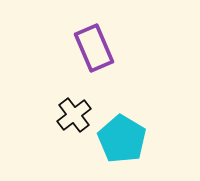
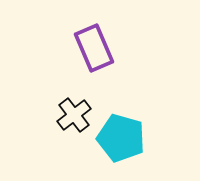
cyan pentagon: moved 1 px left, 1 px up; rotated 15 degrees counterclockwise
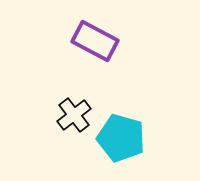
purple rectangle: moved 1 px right, 7 px up; rotated 39 degrees counterclockwise
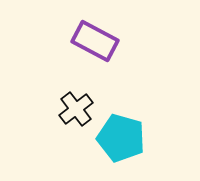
black cross: moved 2 px right, 6 px up
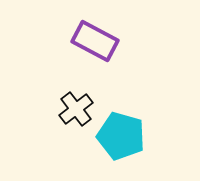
cyan pentagon: moved 2 px up
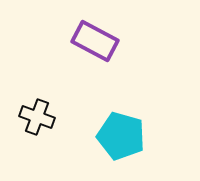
black cross: moved 39 px left, 8 px down; rotated 32 degrees counterclockwise
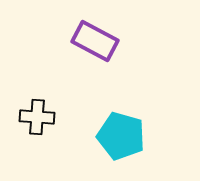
black cross: rotated 16 degrees counterclockwise
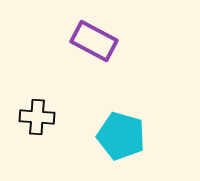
purple rectangle: moved 1 px left
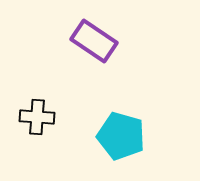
purple rectangle: rotated 6 degrees clockwise
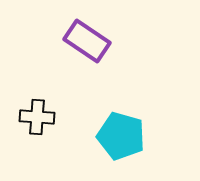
purple rectangle: moved 7 px left
